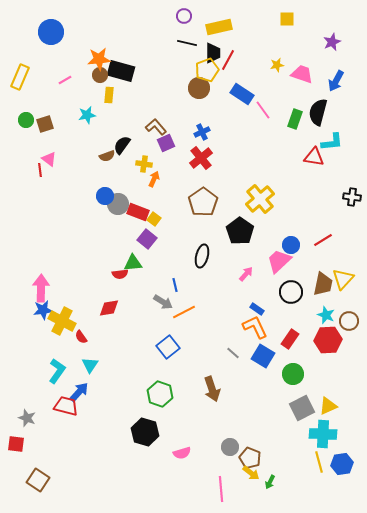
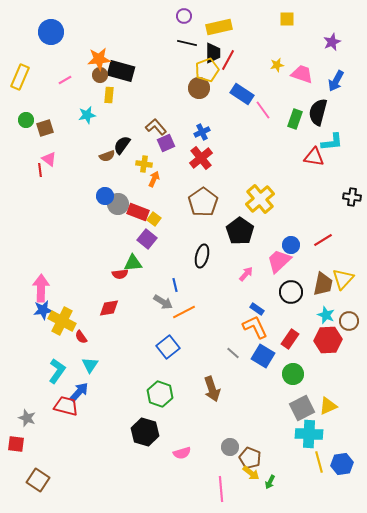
brown square at (45, 124): moved 4 px down
cyan cross at (323, 434): moved 14 px left
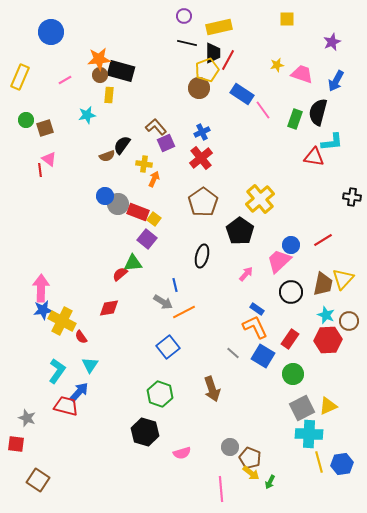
red semicircle at (120, 274): rotated 147 degrees clockwise
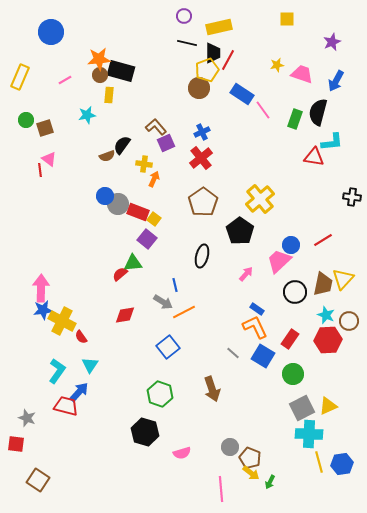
black circle at (291, 292): moved 4 px right
red diamond at (109, 308): moved 16 px right, 7 px down
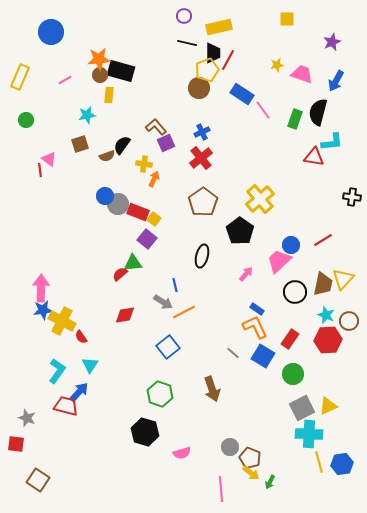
brown square at (45, 128): moved 35 px right, 16 px down
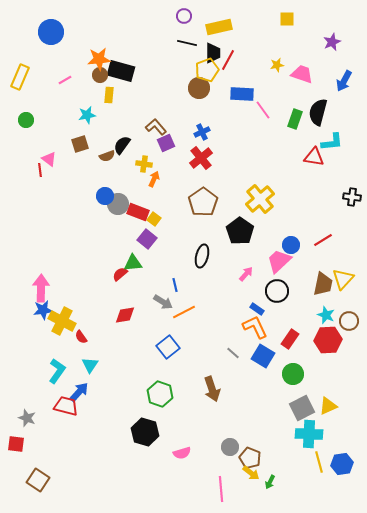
blue arrow at (336, 81): moved 8 px right
blue rectangle at (242, 94): rotated 30 degrees counterclockwise
black circle at (295, 292): moved 18 px left, 1 px up
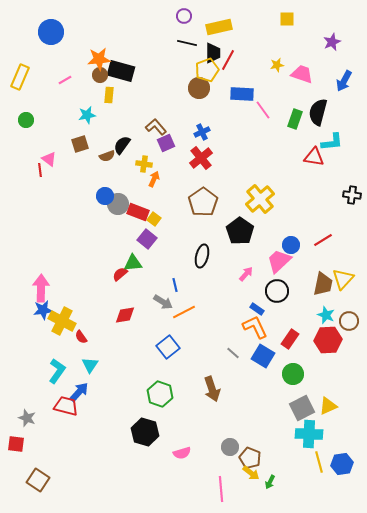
black cross at (352, 197): moved 2 px up
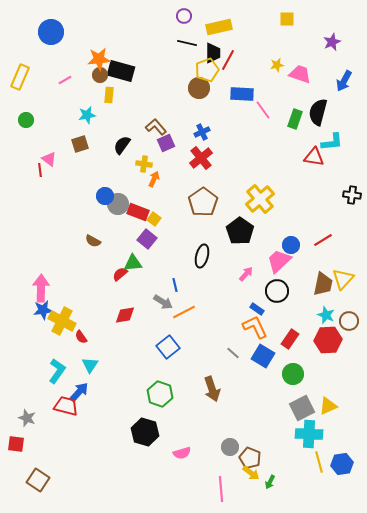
pink trapezoid at (302, 74): moved 2 px left
brown semicircle at (107, 156): moved 14 px left, 85 px down; rotated 49 degrees clockwise
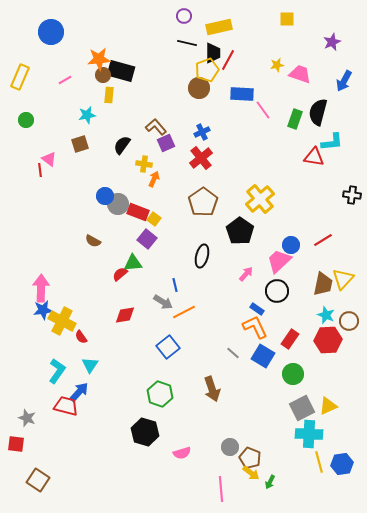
brown circle at (100, 75): moved 3 px right
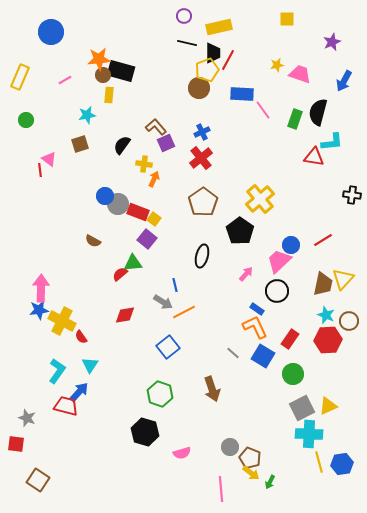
blue star at (43, 310): moved 4 px left
